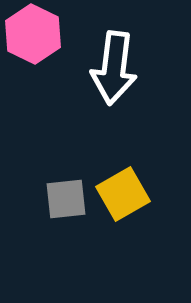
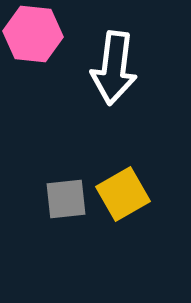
pink hexagon: rotated 20 degrees counterclockwise
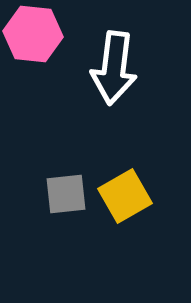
yellow square: moved 2 px right, 2 px down
gray square: moved 5 px up
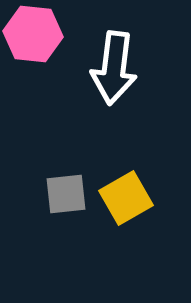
yellow square: moved 1 px right, 2 px down
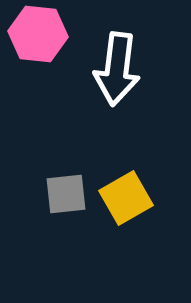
pink hexagon: moved 5 px right
white arrow: moved 3 px right, 1 px down
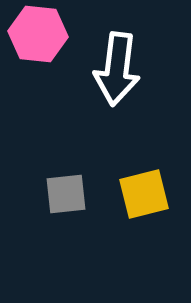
yellow square: moved 18 px right, 4 px up; rotated 16 degrees clockwise
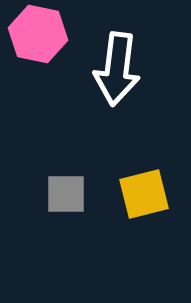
pink hexagon: rotated 6 degrees clockwise
gray square: rotated 6 degrees clockwise
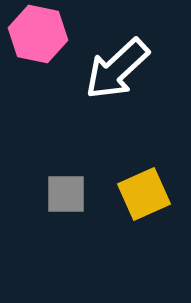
white arrow: rotated 40 degrees clockwise
yellow square: rotated 10 degrees counterclockwise
